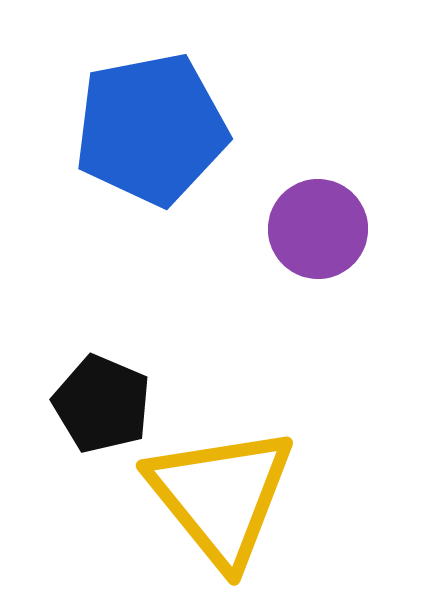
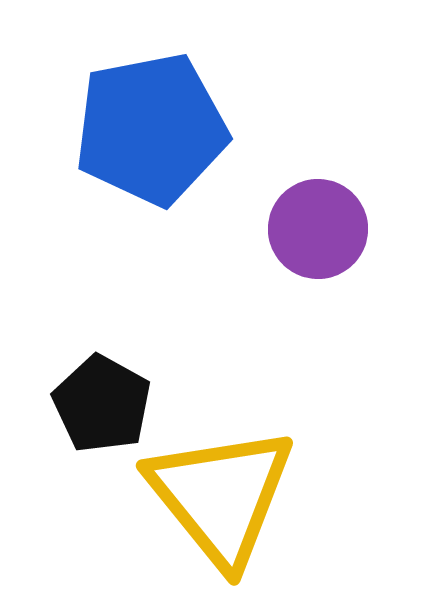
black pentagon: rotated 6 degrees clockwise
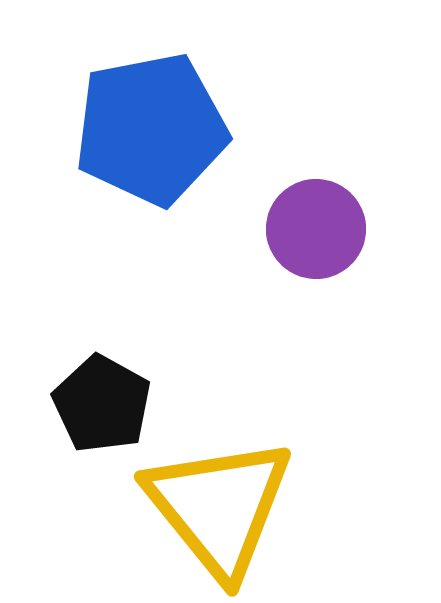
purple circle: moved 2 px left
yellow triangle: moved 2 px left, 11 px down
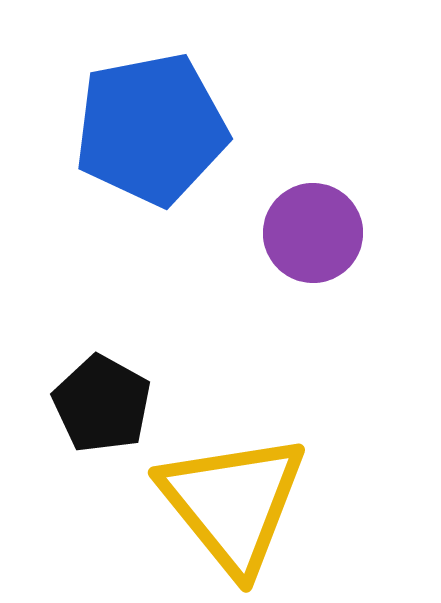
purple circle: moved 3 px left, 4 px down
yellow triangle: moved 14 px right, 4 px up
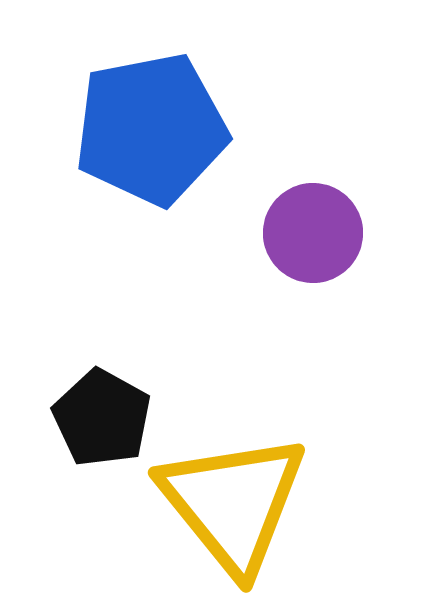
black pentagon: moved 14 px down
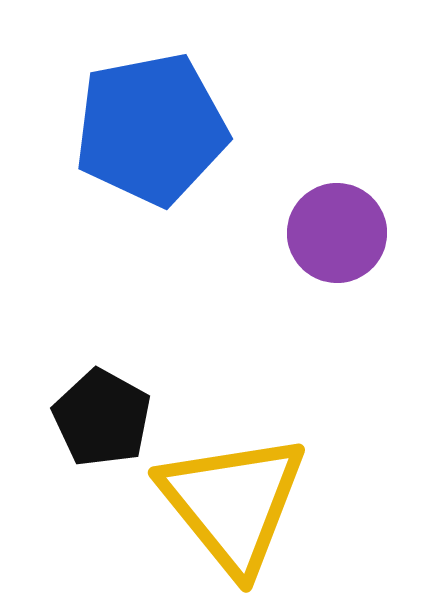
purple circle: moved 24 px right
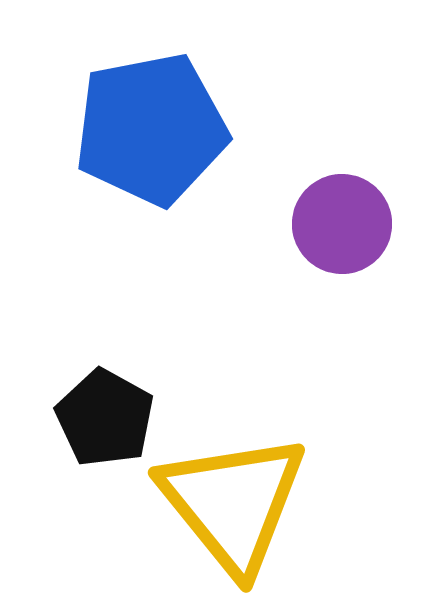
purple circle: moved 5 px right, 9 px up
black pentagon: moved 3 px right
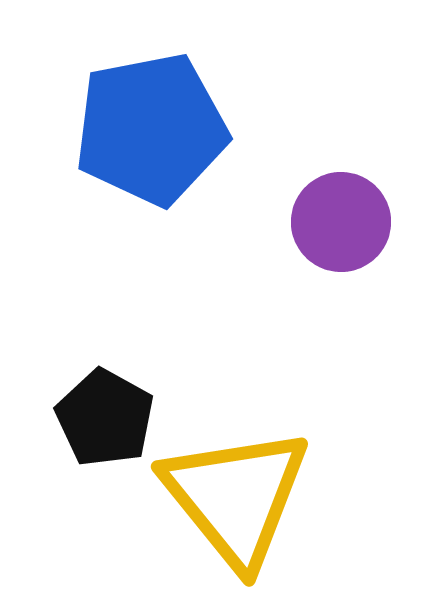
purple circle: moved 1 px left, 2 px up
yellow triangle: moved 3 px right, 6 px up
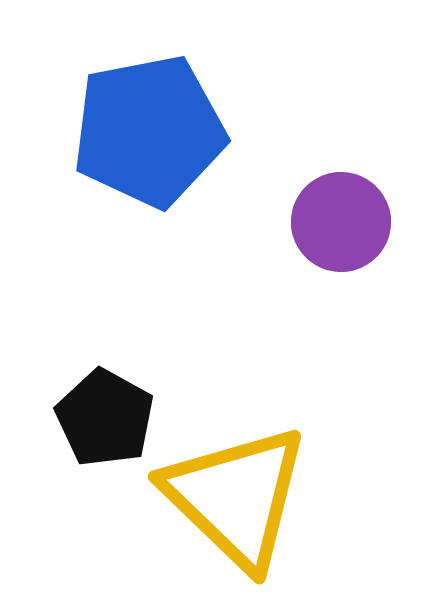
blue pentagon: moved 2 px left, 2 px down
yellow triangle: rotated 7 degrees counterclockwise
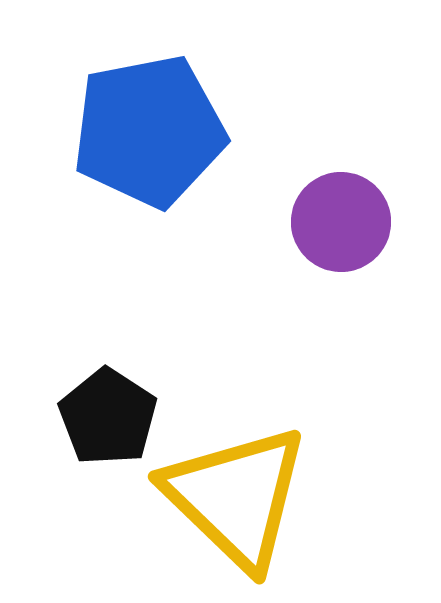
black pentagon: moved 3 px right, 1 px up; rotated 4 degrees clockwise
